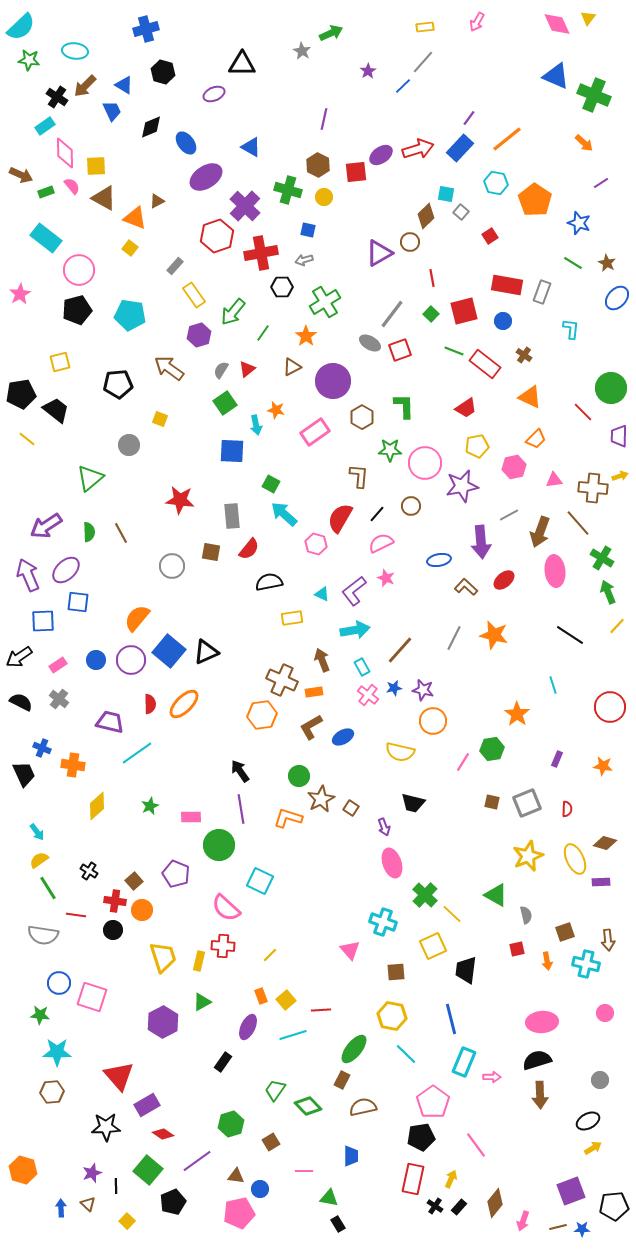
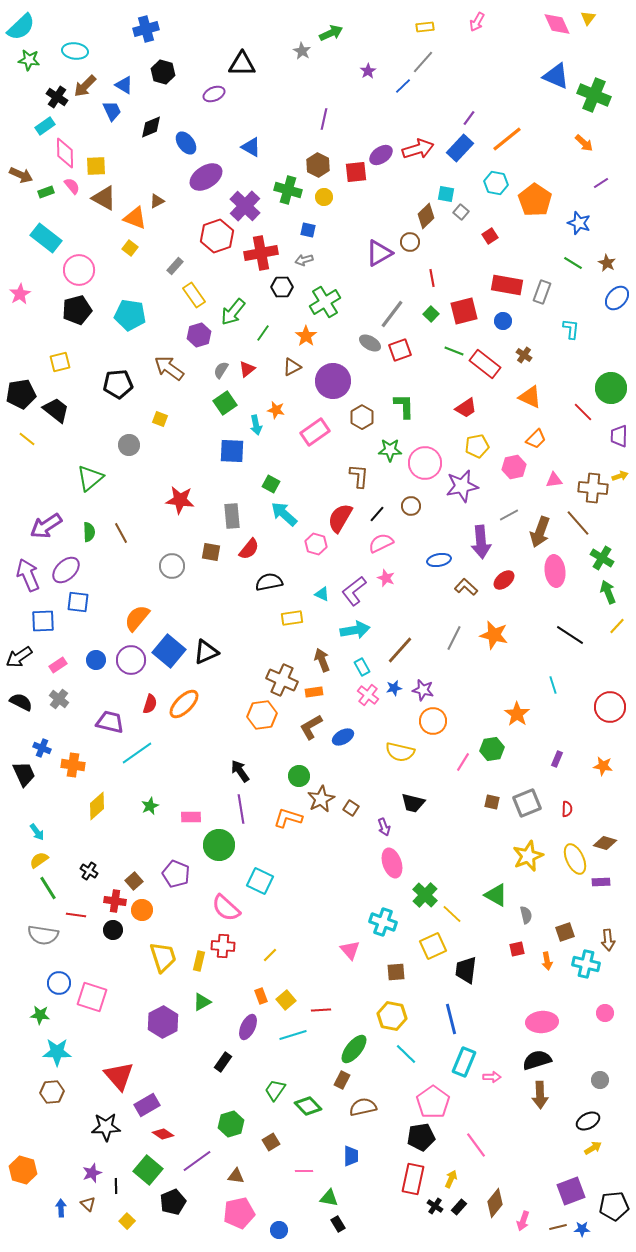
red semicircle at (150, 704): rotated 18 degrees clockwise
blue circle at (260, 1189): moved 19 px right, 41 px down
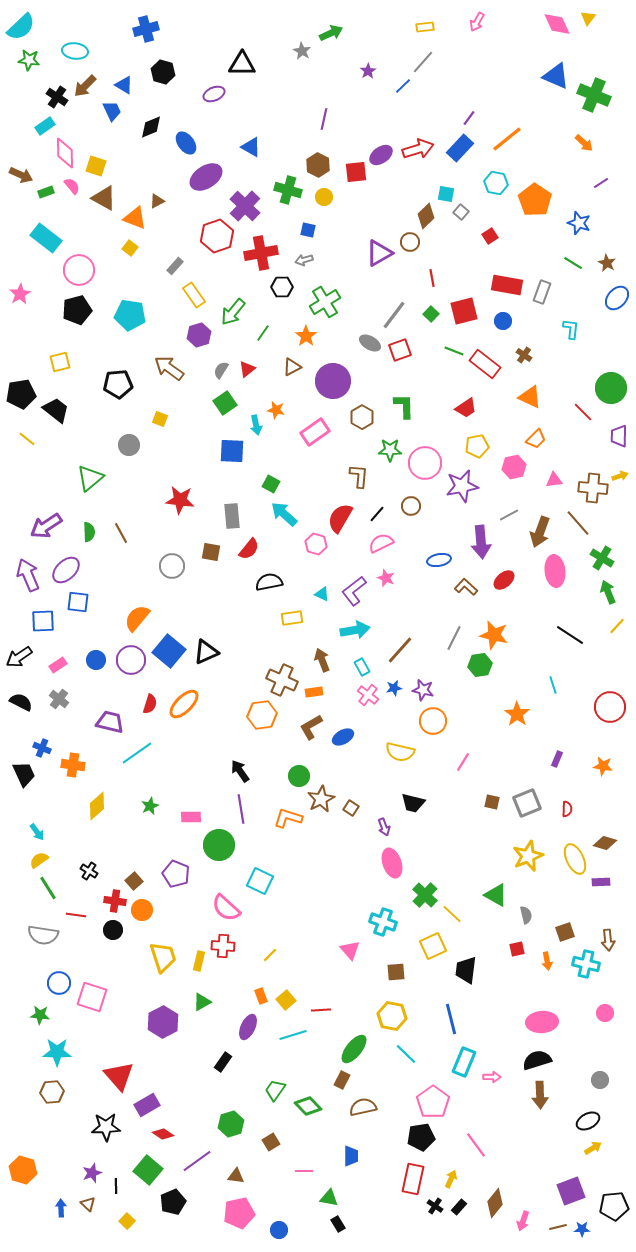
yellow square at (96, 166): rotated 20 degrees clockwise
gray line at (392, 314): moved 2 px right, 1 px down
green hexagon at (492, 749): moved 12 px left, 84 px up
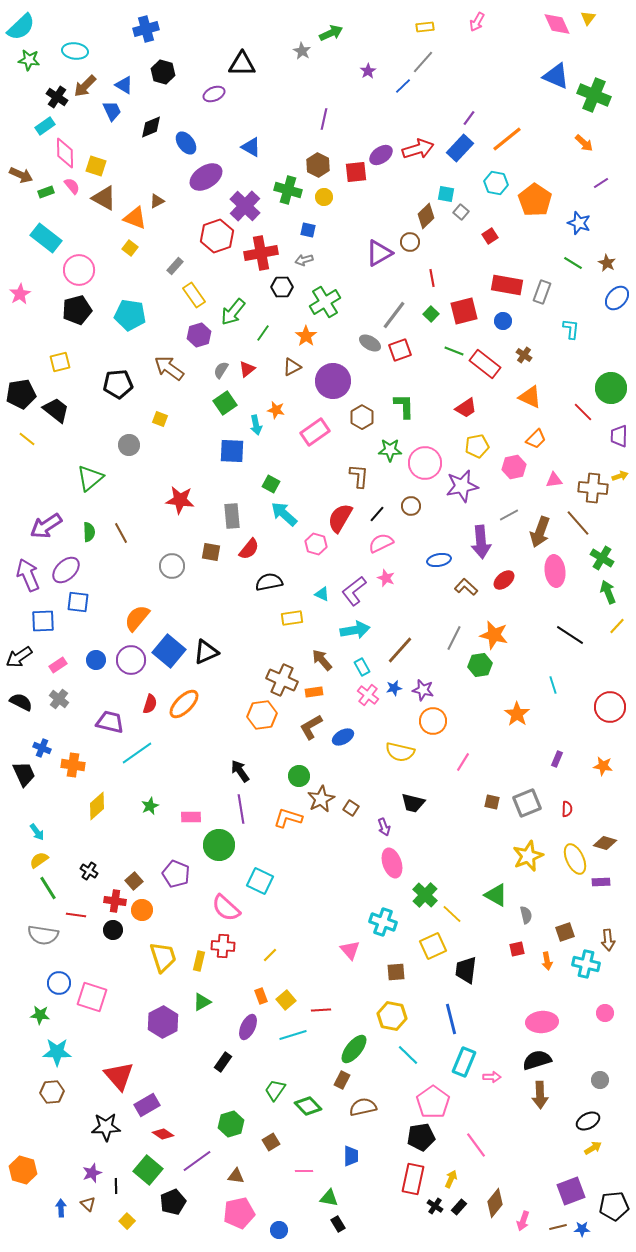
brown arrow at (322, 660): rotated 20 degrees counterclockwise
cyan line at (406, 1054): moved 2 px right, 1 px down
